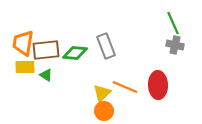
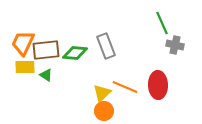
green line: moved 11 px left
orange trapezoid: rotated 16 degrees clockwise
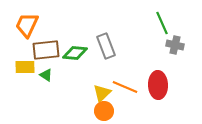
orange trapezoid: moved 4 px right, 18 px up
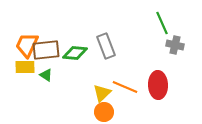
orange trapezoid: moved 20 px down
orange circle: moved 1 px down
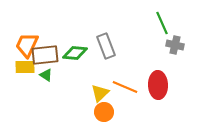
brown rectangle: moved 1 px left, 5 px down
yellow triangle: moved 2 px left
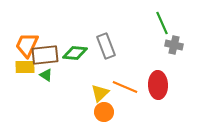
gray cross: moved 1 px left
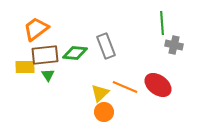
green line: rotated 20 degrees clockwise
orange trapezoid: moved 9 px right, 16 px up; rotated 28 degrees clockwise
green triangle: moved 2 px right; rotated 24 degrees clockwise
red ellipse: rotated 52 degrees counterclockwise
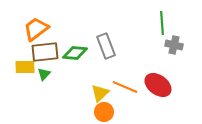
brown rectangle: moved 3 px up
green triangle: moved 4 px left, 1 px up; rotated 16 degrees clockwise
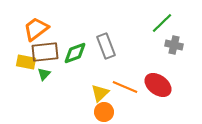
green line: rotated 50 degrees clockwise
green diamond: rotated 25 degrees counterclockwise
yellow rectangle: moved 1 px right, 5 px up; rotated 12 degrees clockwise
